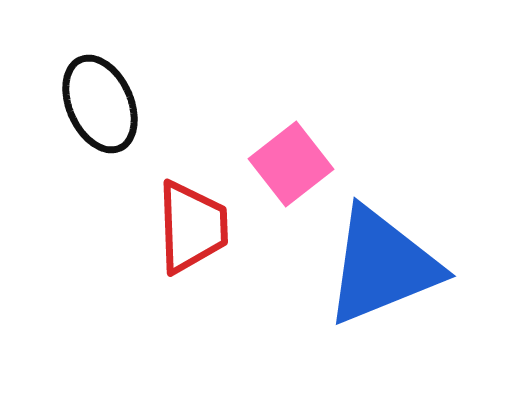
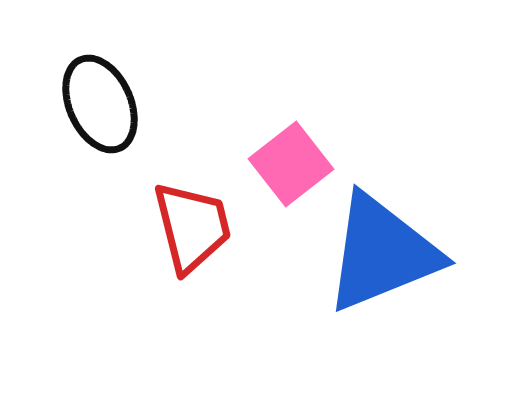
red trapezoid: rotated 12 degrees counterclockwise
blue triangle: moved 13 px up
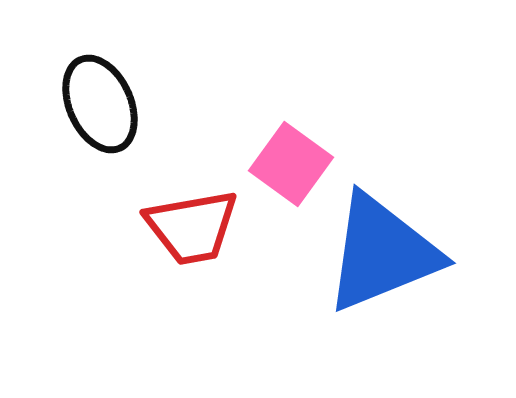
pink square: rotated 16 degrees counterclockwise
red trapezoid: rotated 94 degrees clockwise
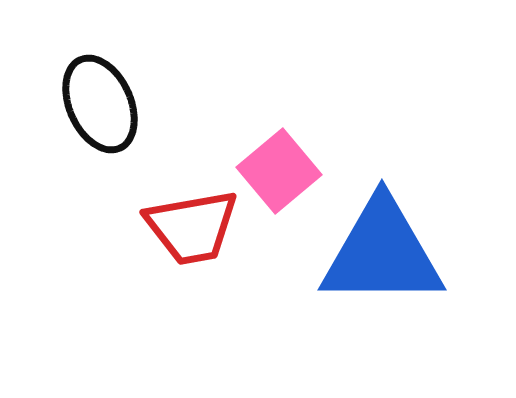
pink square: moved 12 px left, 7 px down; rotated 14 degrees clockwise
blue triangle: rotated 22 degrees clockwise
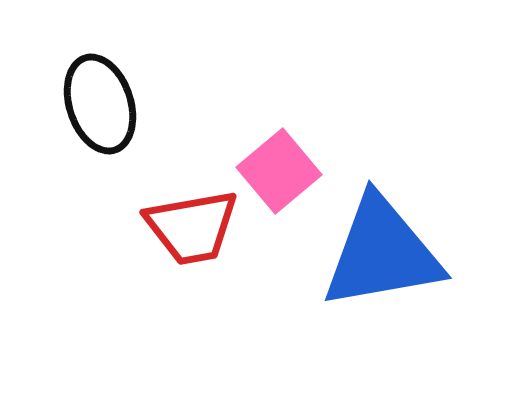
black ellipse: rotated 6 degrees clockwise
blue triangle: rotated 10 degrees counterclockwise
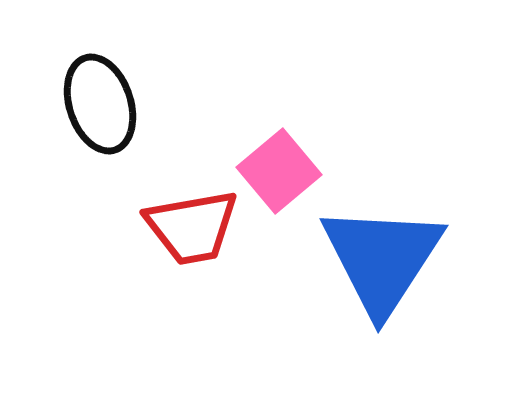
blue triangle: moved 6 px down; rotated 47 degrees counterclockwise
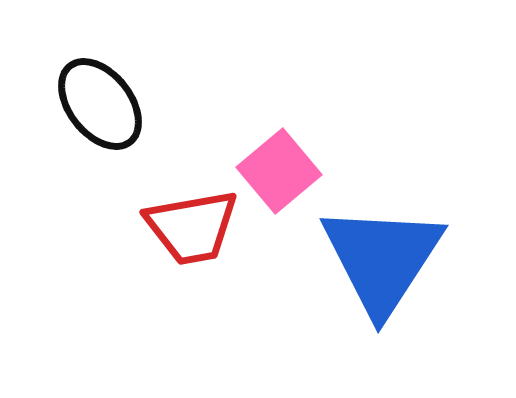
black ellipse: rotated 20 degrees counterclockwise
